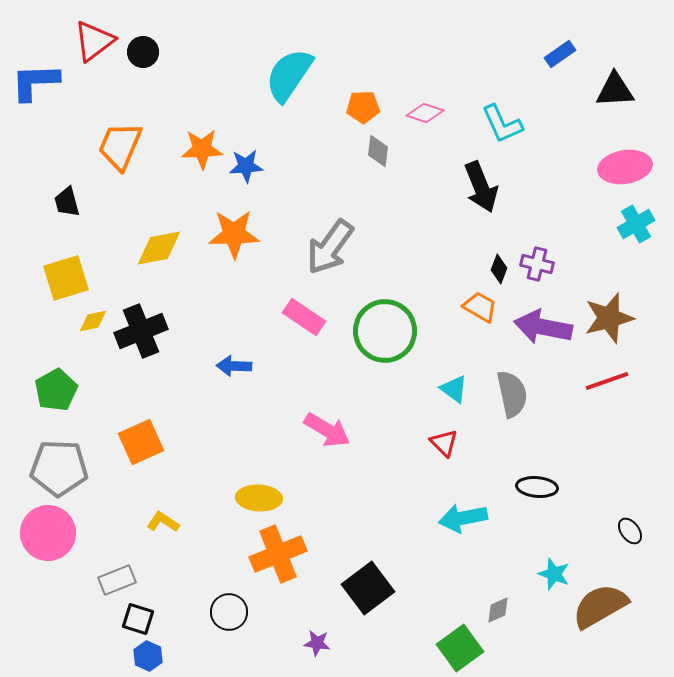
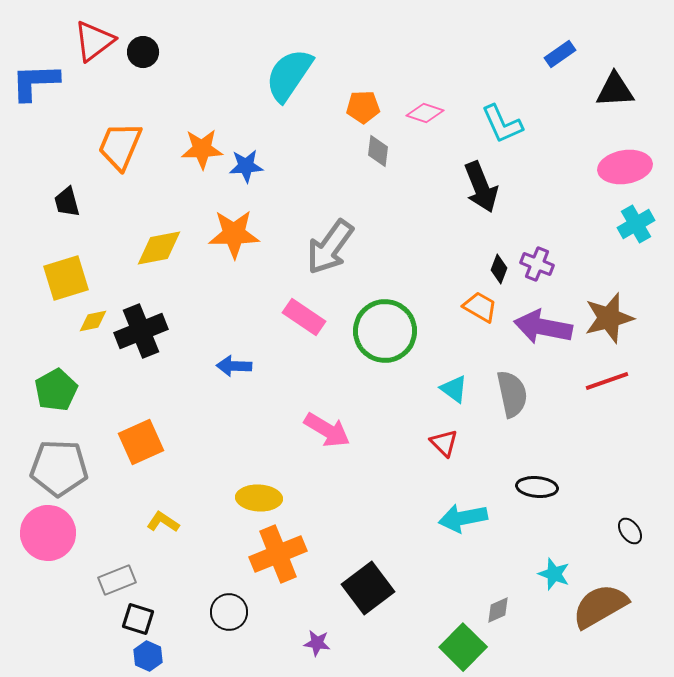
purple cross at (537, 264): rotated 8 degrees clockwise
green square at (460, 648): moved 3 px right, 1 px up; rotated 9 degrees counterclockwise
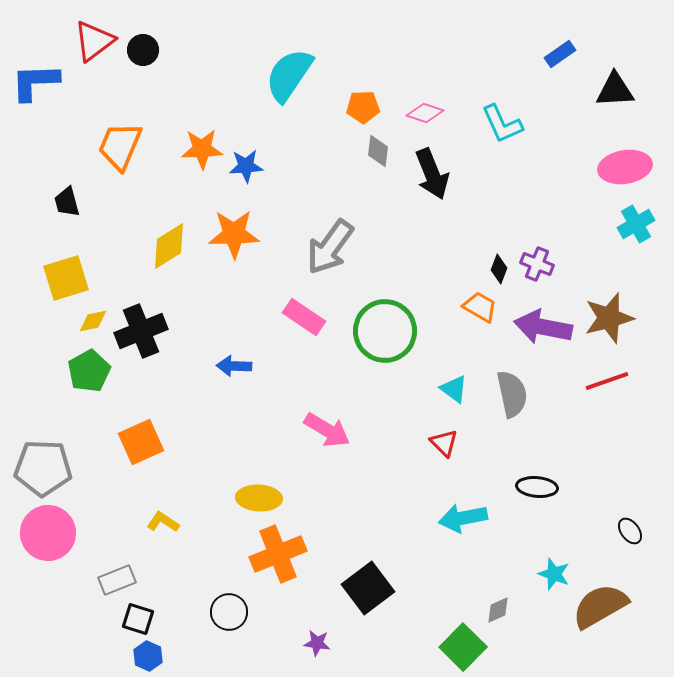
black circle at (143, 52): moved 2 px up
black arrow at (481, 187): moved 49 px left, 13 px up
yellow diamond at (159, 248): moved 10 px right, 2 px up; rotated 21 degrees counterclockwise
green pentagon at (56, 390): moved 33 px right, 19 px up
gray pentagon at (59, 468): moved 16 px left
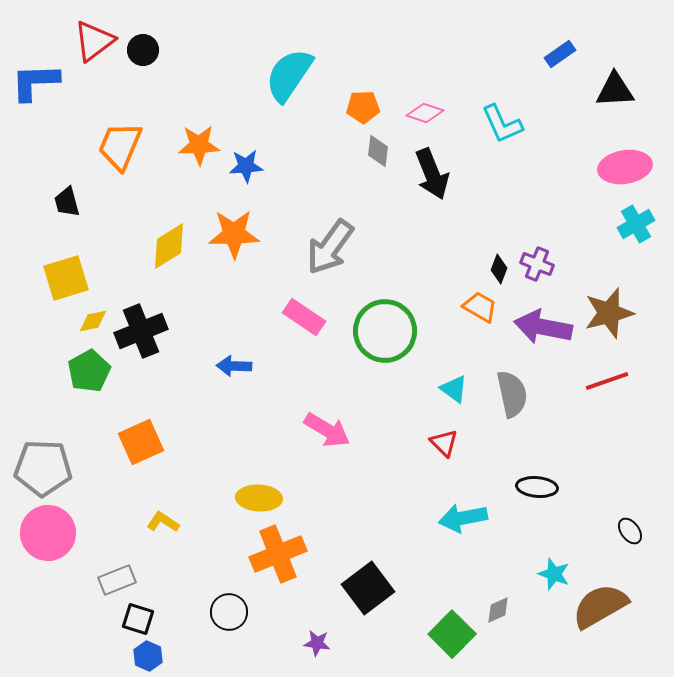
orange star at (202, 149): moved 3 px left, 4 px up
brown star at (609, 318): moved 5 px up
green square at (463, 647): moved 11 px left, 13 px up
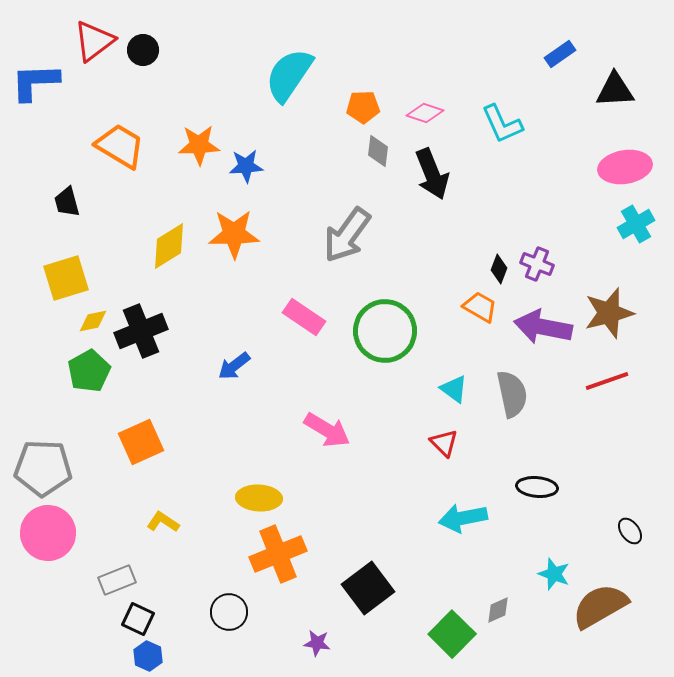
orange trapezoid at (120, 146): rotated 98 degrees clockwise
gray arrow at (330, 247): moved 17 px right, 12 px up
blue arrow at (234, 366): rotated 40 degrees counterclockwise
black square at (138, 619): rotated 8 degrees clockwise
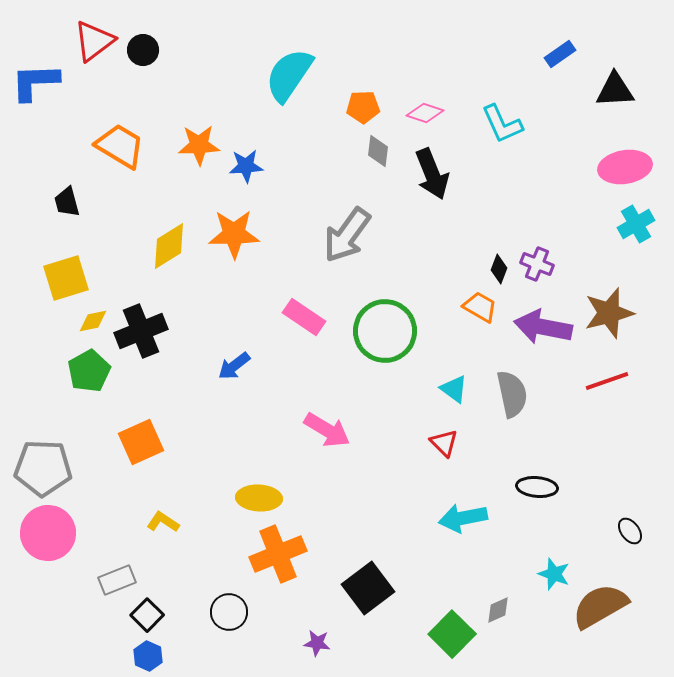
black square at (138, 619): moved 9 px right, 4 px up; rotated 20 degrees clockwise
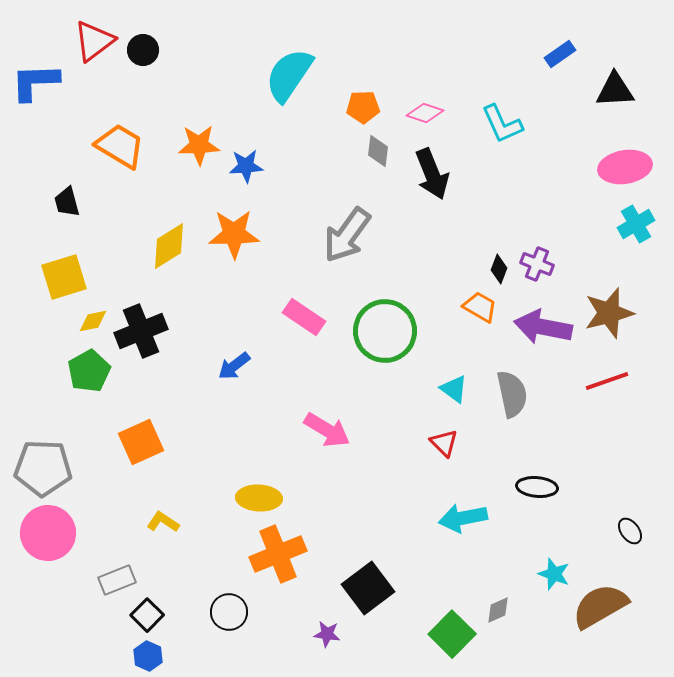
yellow square at (66, 278): moved 2 px left, 1 px up
purple star at (317, 643): moved 10 px right, 9 px up
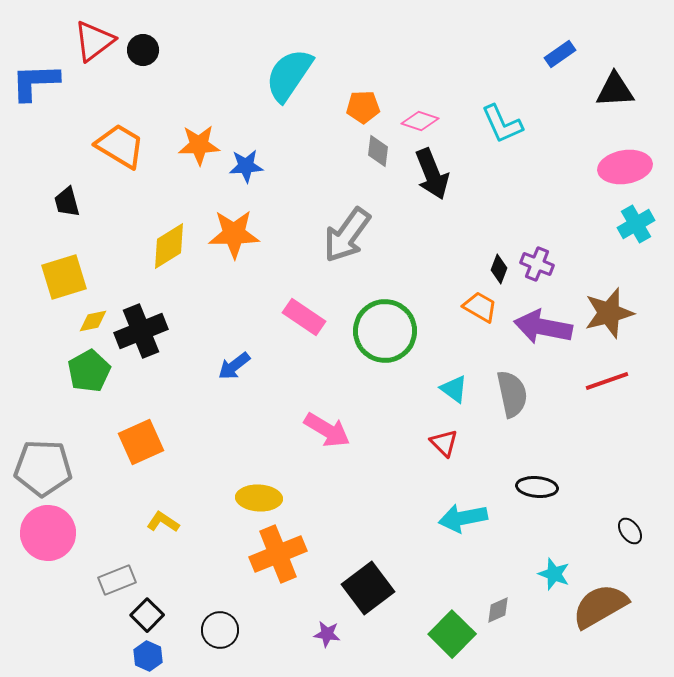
pink diamond at (425, 113): moved 5 px left, 8 px down
black circle at (229, 612): moved 9 px left, 18 px down
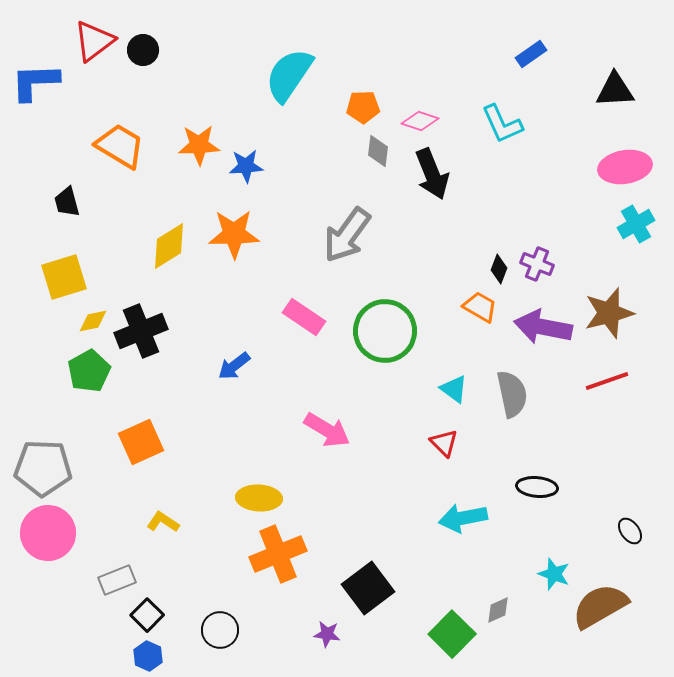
blue rectangle at (560, 54): moved 29 px left
